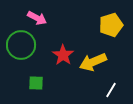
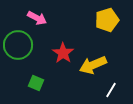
yellow pentagon: moved 4 px left, 5 px up
green circle: moved 3 px left
red star: moved 2 px up
yellow arrow: moved 3 px down
green square: rotated 21 degrees clockwise
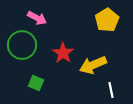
yellow pentagon: rotated 15 degrees counterclockwise
green circle: moved 4 px right
white line: rotated 42 degrees counterclockwise
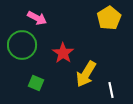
yellow pentagon: moved 2 px right, 2 px up
yellow arrow: moved 7 px left, 9 px down; rotated 36 degrees counterclockwise
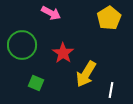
pink arrow: moved 14 px right, 5 px up
white line: rotated 21 degrees clockwise
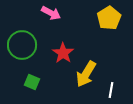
green square: moved 4 px left, 1 px up
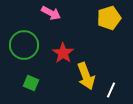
yellow pentagon: rotated 15 degrees clockwise
green circle: moved 2 px right
yellow arrow: moved 2 px down; rotated 52 degrees counterclockwise
green square: moved 1 px left, 1 px down
white line: rotated 14 degrees clockwise
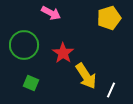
yellow arrow: rotated 12 degrees counterclockwise
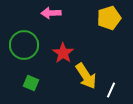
pink arrow: rotated 150 degrees clockwise
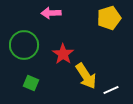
red star: moved 1 px down
white line: rotated 42 degrees clockwise
